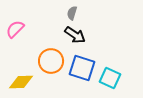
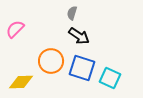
black arrow: moved 4 px right, 1 px down
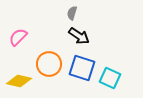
pink semicircle: moved 3 px right, 8 px down
orange circle: moved 2 px left, 3 px down
yellow diamond: moved 2 px left, 1 px up; rotated 15 degrees clockwise
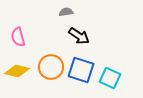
gray semicircle: moved 6 px left, 1 px up; rotated 64 degrees clockwise
pink semicircle: rotated 60 degrees counterclockwise
orange circle: moved 2 px right, 3 px down
blue square: moved 1 px left, 2 px down
yellow diamond: moved 2 px left, 10 px up
